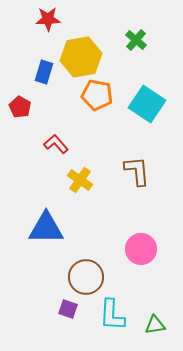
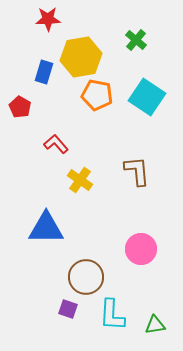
cyan square: moved 7 px up
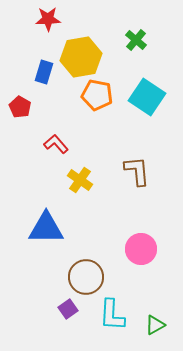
purple square: rotated 36 degrees clockwise
green triangle: rotated 20 degrees counterclockwise
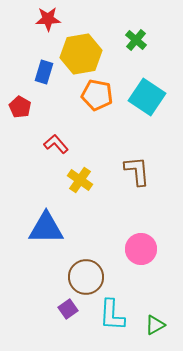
yellow hexagon: moved 3 px up
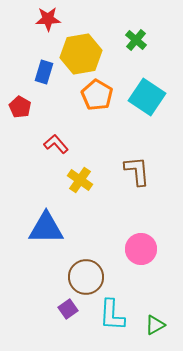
orange pentagon: rotated 20 degrees clockwise
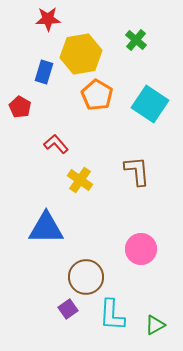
cyan square: moved 3 px right, 7 px down
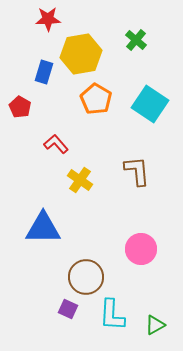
orange pentagon: moved 1 px left, 4 px down
blue triangle: moved 3 px left
purple square: rotated 30 degrees counterclockwise
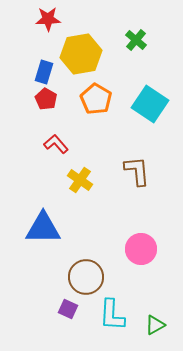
red pentagon: moved 26 px right, 8 px up
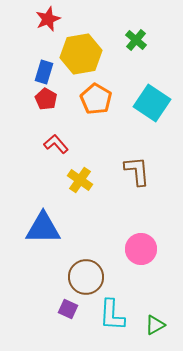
red star: rotated 20 degrees counterclockwise
cyan square: moved 2 px right, 1 px up
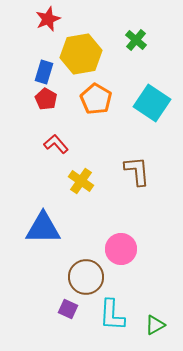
yellow cross: moved 1 px right, 1 px down
pink circle: moved 20 px left
